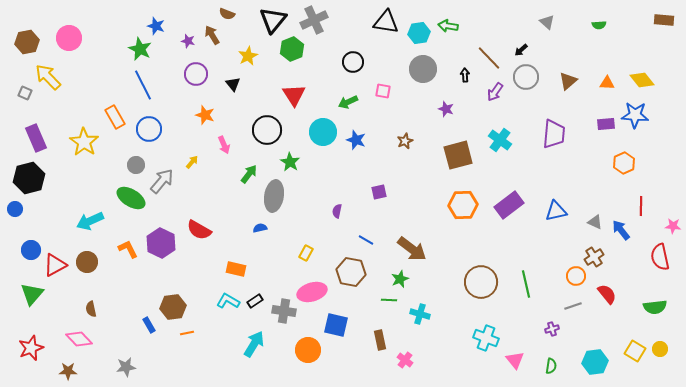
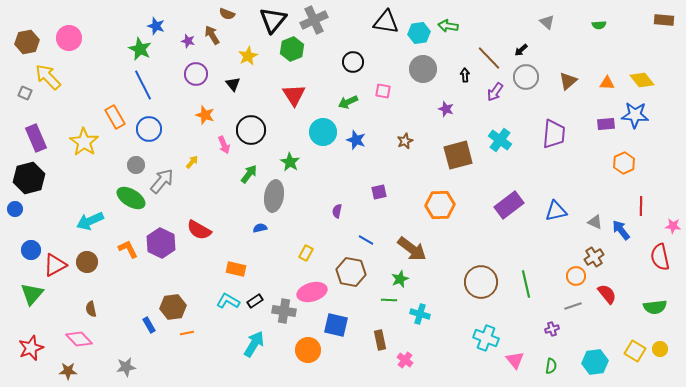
black circle at (267, 130): moved 16 px left
orange hexagon at (463, 205): moved 23 px left
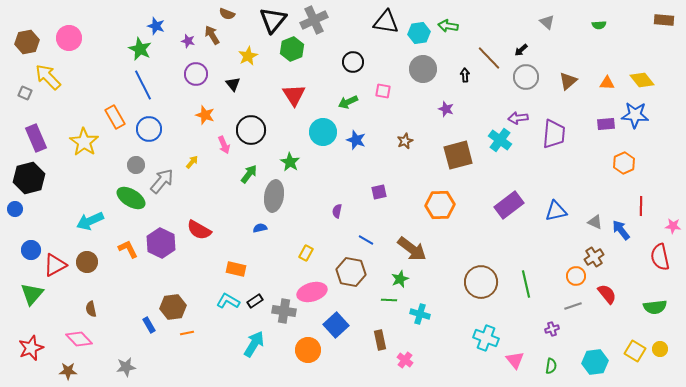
purple arrow at (495, 92): moved 23 px right, 26 px down; rotated 48 degrees clockwise
blue square at (336, 325): rotated 35 degrees clockwise
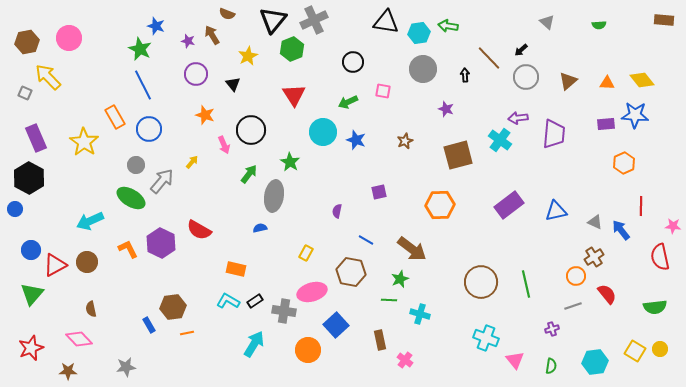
black hexagon at (29, 178): rotated 16 degrees counterclockwise
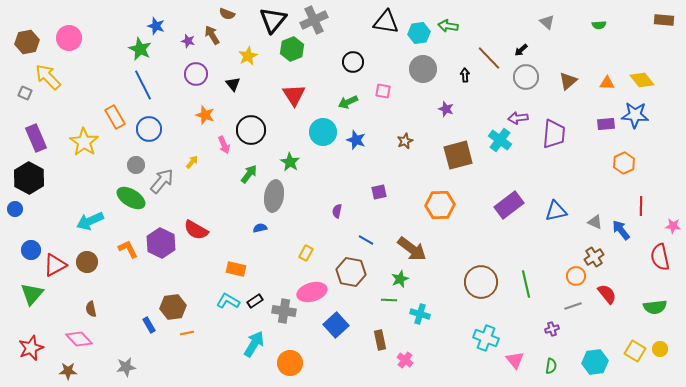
red semicircle at (199, 230): moved 3 px left
orange circle at (308, 350): moved 18 px left, 13 px down
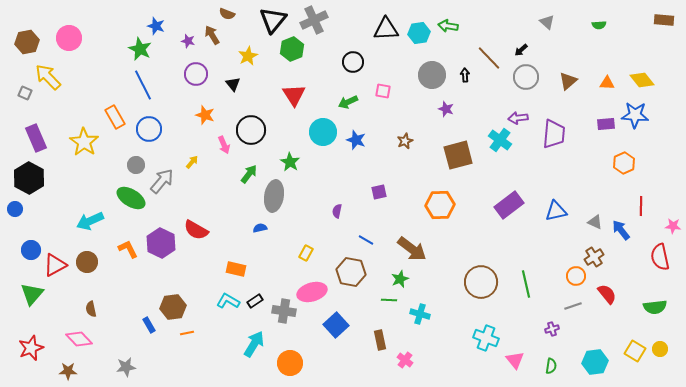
black triangle at (386, 22): moved 7 px down; rotated 12 degrees counterclockwise
gray circle at (423, 69): moved 9 px right, 6 px down
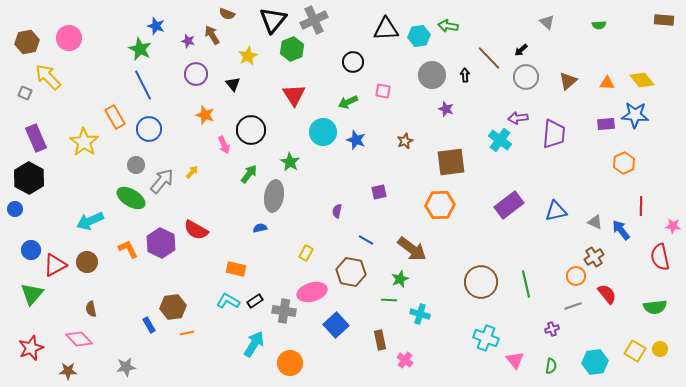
cyan hexagon at (419, 33): moved 3 px down
brown square at (458, 155): moved 7 px left, 7 px down; rotated 8 degrees clockwise
yellow arrow at (192, 162): moved 10 px down
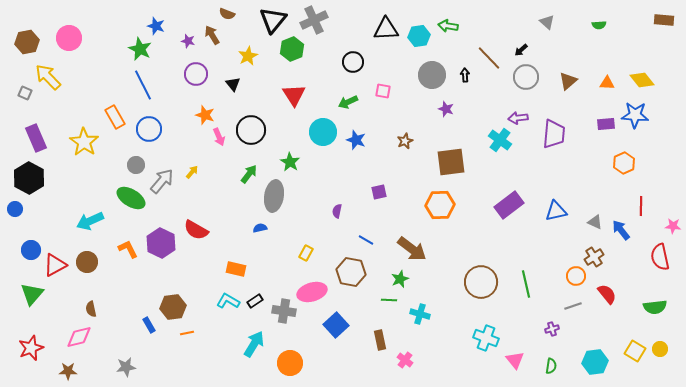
pink arrow at (224, 145): moved 5 px left, 8 px up
pink diamond at (79, 339): moved 2 px up; rotated 60 degrees counterclockwise
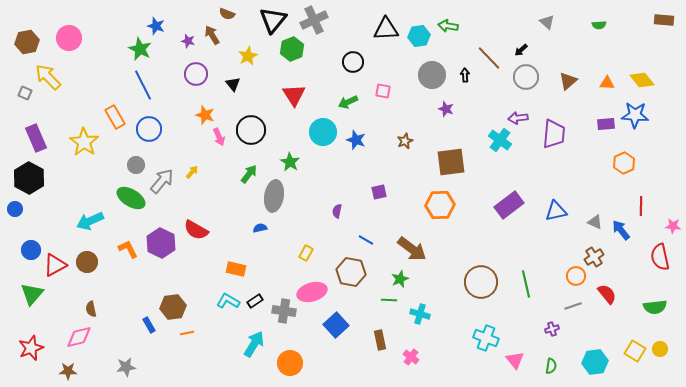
pink cross at (405, 360): moved 6 px right, 3 px up
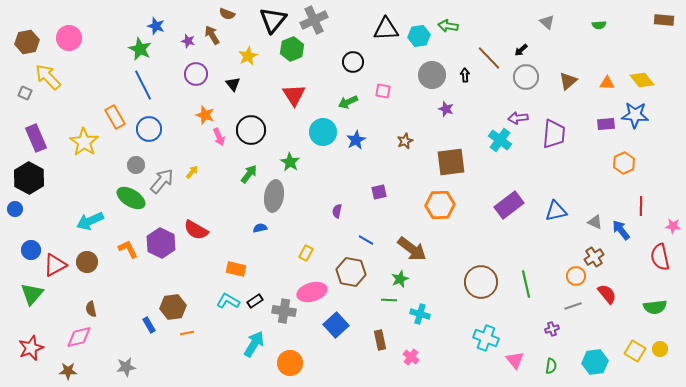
blue star at (356, 140): rotated 24 degrees clockwise
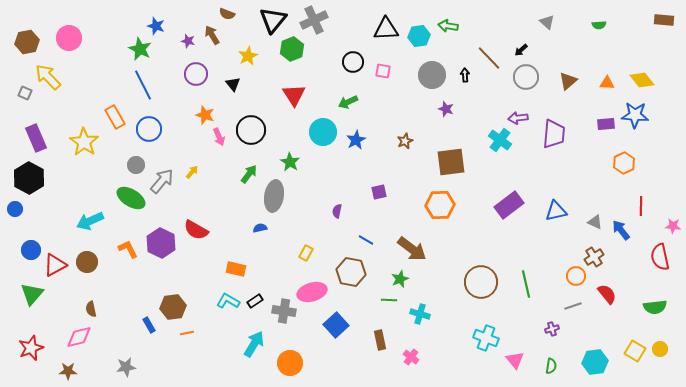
pink square at (383, 91): moved 20 px up
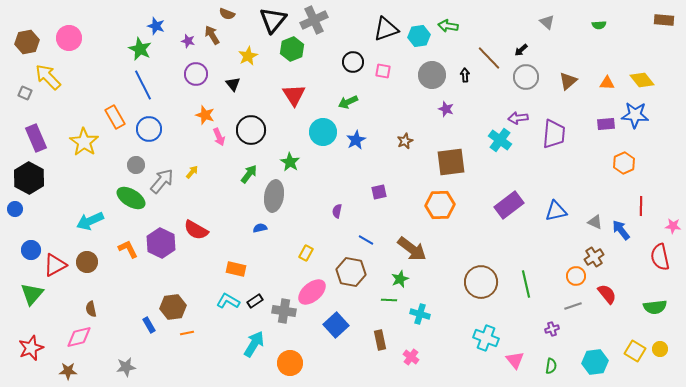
black triangle at (386, 29): rotated 16 degrees counterclockwise
pink ellipse at (312, 292): rotated 24 degrees counterclockwise
